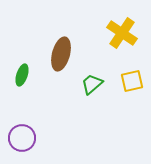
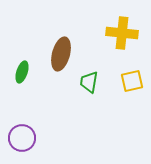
yellow cross: rotated 28 degrees counterclockwise
green ellipse: moved 3 px up
green trapezoid: moved 3 px left, 2 px up; rotated 40 degrees counterclockwise
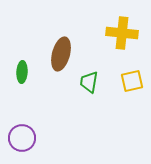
green ellipse: rotated 15 degrees counterclockwise
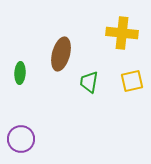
green ellipse: moved 2 px left, 1 px down
purple circle: moved 1 px left, 1 px down
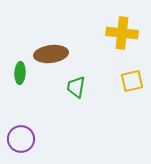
brown ellipse: moved 10 px left; rotated 68 degrees clockwise
green trapezoid: moved 13 px left, 5 px down
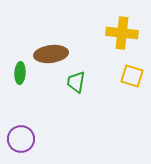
yellow square: moved 5 px up; rotated 30 degrees clockwise
green trapezoid: moved 5 px up
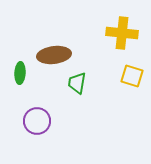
brown ellipse: moved 3 px right, 1 px down
green trapezoid: moved 1 px right, 1 px down
purple circle: moved 16 px right, 18 px up
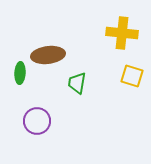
brown ellipse: moved 6 px left
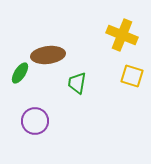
yellow cross: moved 2 px down; rotated 16 degrees clockwise
green ellipse: rotated 30 degrees clockwise
purple circle: moved 2 px left
